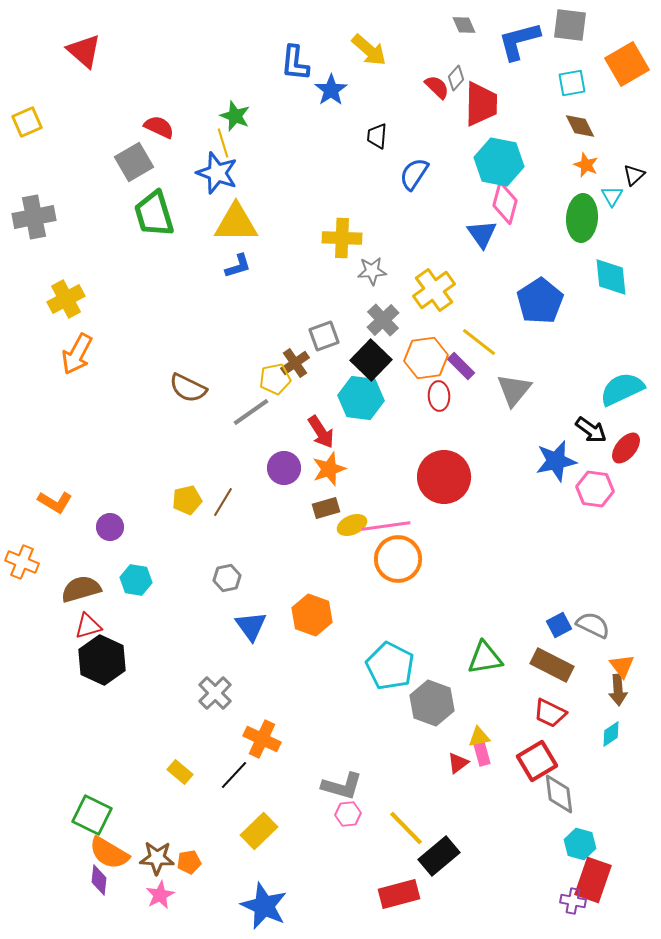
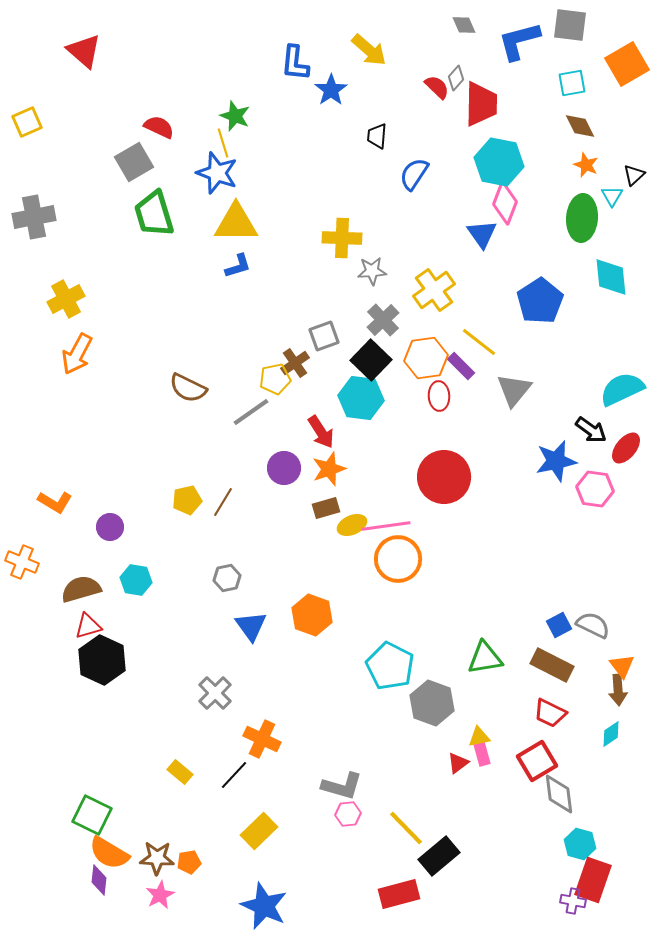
pink diamond at (505, 203): rotated 6 degrees clockwise
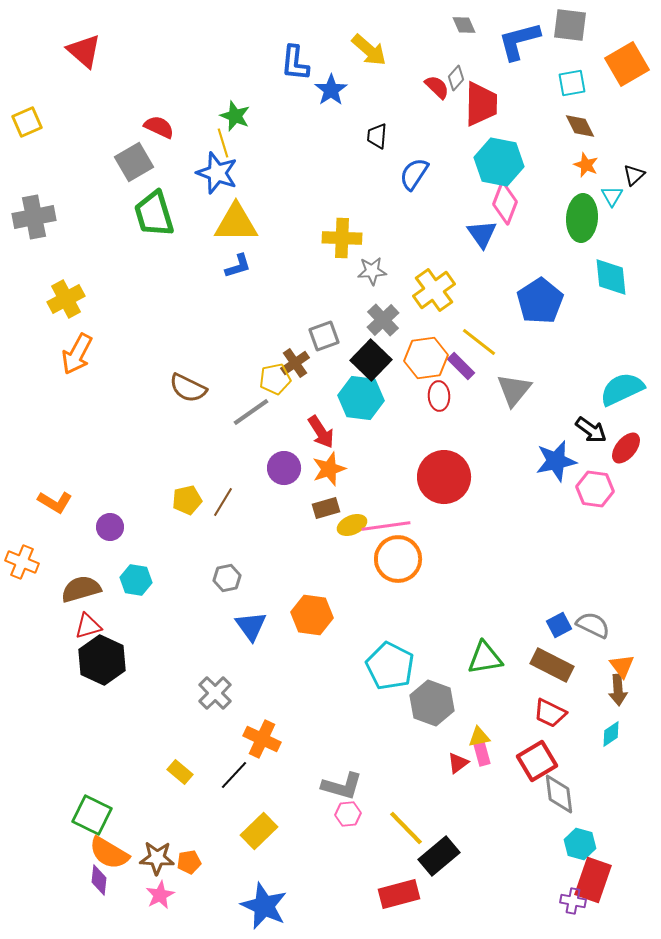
orange hexagon at (312, 615): rotated 12 degrees counterclockwise
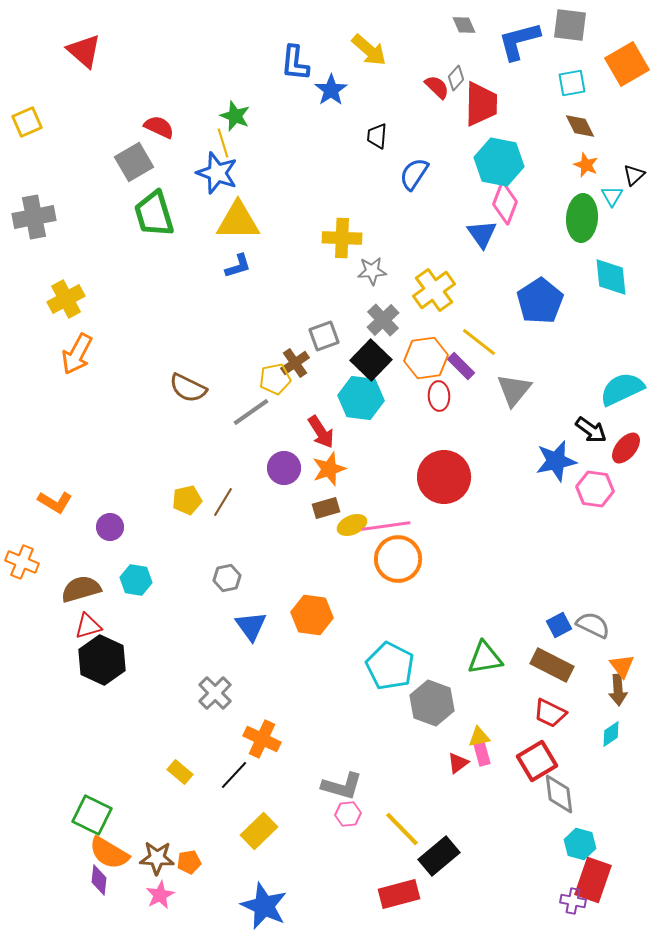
yellow triangle at (236, 223): moved 2 px right, 2 px up
yellow line at (406, 828): moved 4 px left, 1 px down
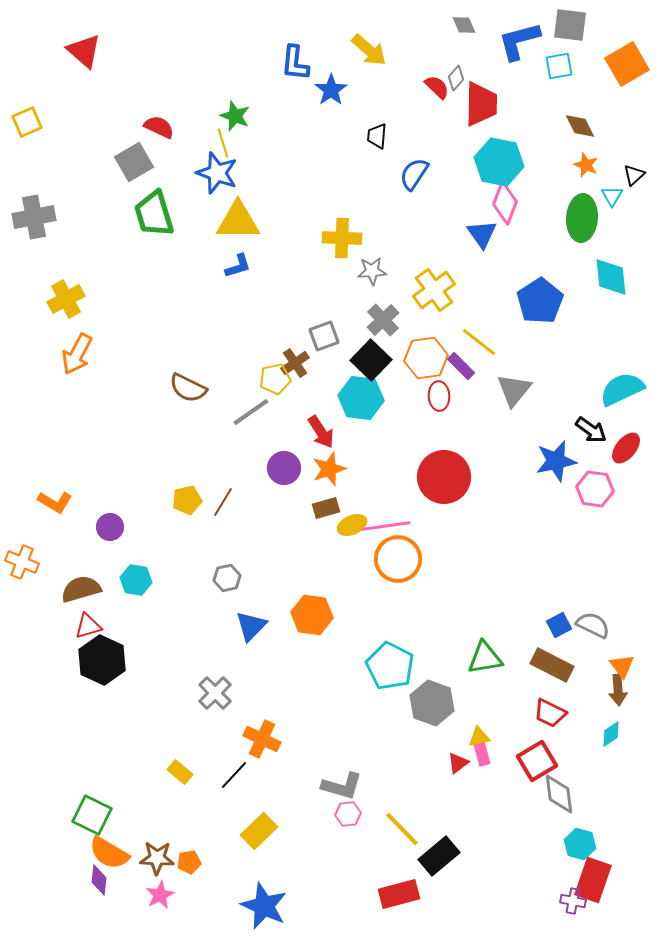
cyan square at (572, 83): moved 13 px left, 17 px up
blue triangle at (251, 626): rotated 20 degrees clockwise
